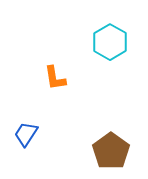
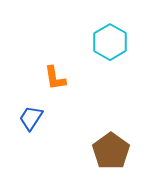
blue trapezoid: moved 5 px right, 16 px up
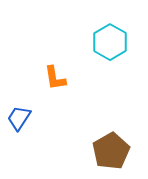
blue trapezoid: moved 12 px left
brown pentagon: rotated 6 degrees clockwise
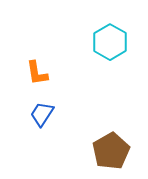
orange L-shape: moved 18 px left, 5 px up
blue trapezoid: moved 23 px right, 4 px up
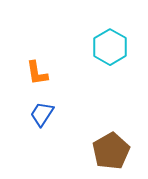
cyan hexagon: moved 5 px down
